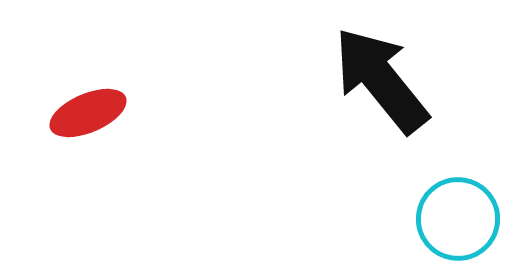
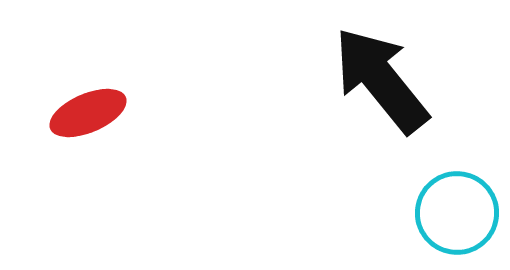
cyan circle: moved 1 px left, 6 px up
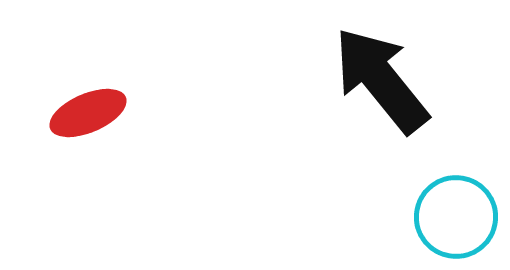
cyan circle: moved 1 px left, 4 px down
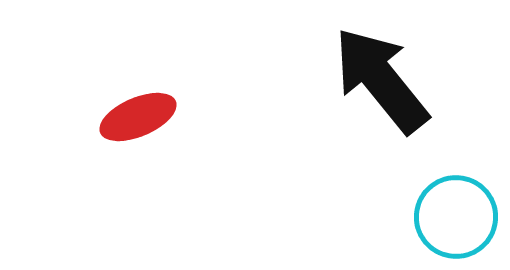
red ellipse: moved 50 px right, 4 px down
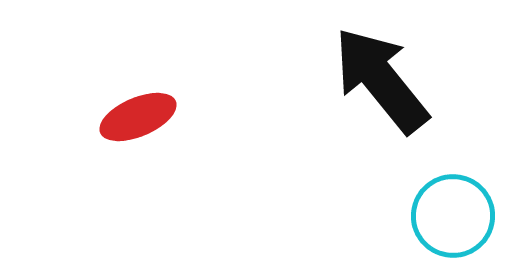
cyan circle: moved 3 px left, 1 px up
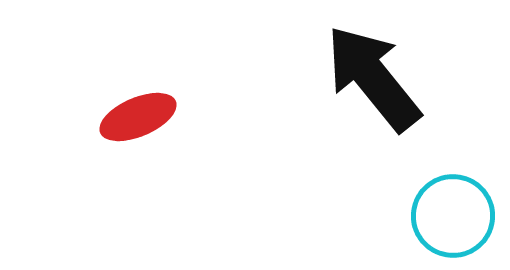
black arrow: moved 8 px left, 2 px up
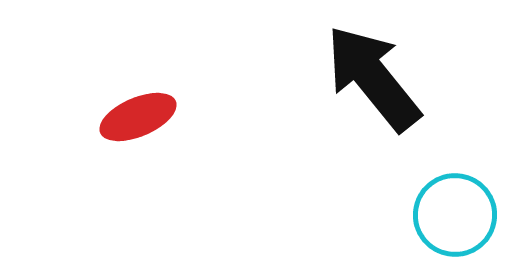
cyan circle: moved 2 px right, 1 px up
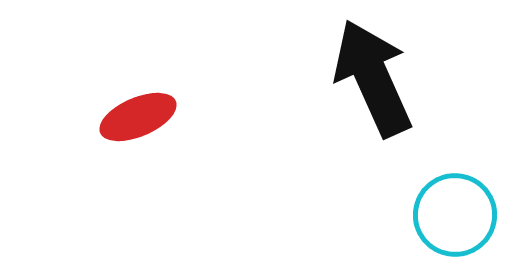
black arrow: rotated 15 degrees clockwise
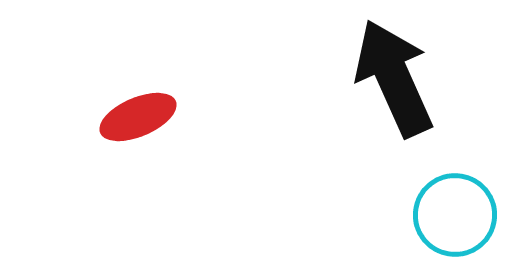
black arrow: moved 21 px right
